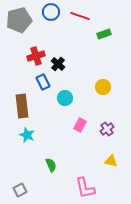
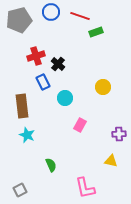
green rectangle: moved 8 px left, 2 px up
purple cross: moved 12 px right, 5 px down; rotated 32 degrees clockwise
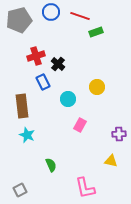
yellow circle: moved 6 px left
cyan circle: moved 3 px right, 1 px down
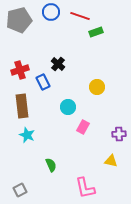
red cross: moved 16 px left, 14 px down
cyan circle: moved 8 px down
pink rectangle: moved 3 px right, 2 px down
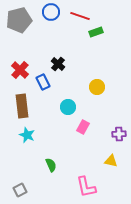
red cross: rotated 30 degrees counterclockwise
pink L-shape: moved 1 px right, 1 px up
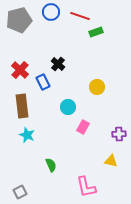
gray square: moved 2 px down
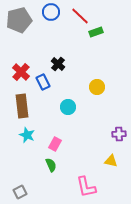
red line: rotated 24 degrees clockwise
red cross: moved 1 px right, 2 px down
pink rectangle: moved 28 px left, 17 px down
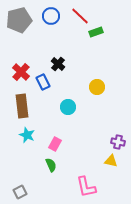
blue circle: moved 4 px down
purple cross: moved 1 px left, 8 px down; rotated 16 degrees clockwise
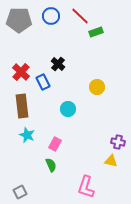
gray pentagon: rotated 15 degrees clockwise
cyan circle: moved 2 px down
pink L-shape: rotated 30 degrees clockwise
